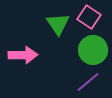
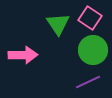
pink square: moved 1 px right, 1 px down
purple line: rotated 15 degrees clockwise
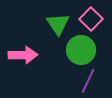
pink square: moved 1 px right, 1 px down; rotated 10 degrees clockwise
green circle: moved 12 px left
purple line: moved 1 px up; rotated 40 degrees counterclockwise
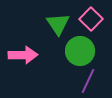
green circle: moved 1 px left, 1 px down
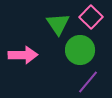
pink square: moved 2 px up
green circle: moved 1 px up
purple line: moved 1 px down; rotated 15 degrees clockwise
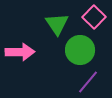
pink square: moved 3 px right
green triangle: moved 1 px left
pink arrow: moved 3 px left, 3 px up
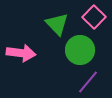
green triangle: rotated 10 degrees counterclockwise
pink arrow: moved 1 px right, 1 px down; rotated 8 degrees clockwise
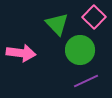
purple line: moved 2 px left, 1 px up; rotated 25 degrees clockwise
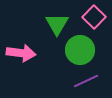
green triangle: rotated 15 degrees clockwise
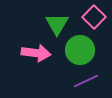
pink arrow: moved 15 px right
